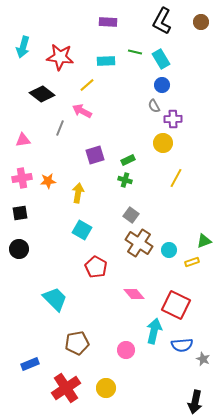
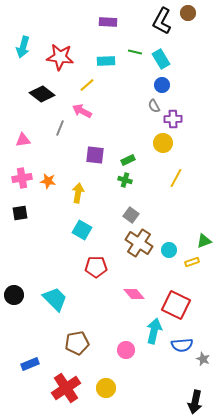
brown circle at (201, 22): moved 13 px left, 9 px up
purple square at (95, 155): rotated 24 degrees clockwise
orange star at (48, 181): rotated 14 degrees clockwise
black circle at (19, 249): moved 5 px left, 46 px down
red pentagon at (96, 267): rotated 30 degrees counterclockwise
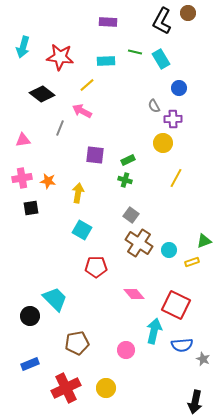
blue circle at (162, 85): moved 17 px right, 3 px down
black square at (20, 213): moved 11 px right, 5 px up
black circle at (14, 295): moved 16 px right, 21 px down
red cross at (66, 388): rotated 8 degrees clockwise
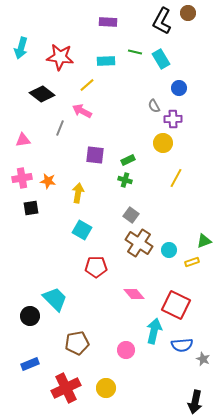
cyan arrow at (23, 47): moved 2 px left, 1 px down
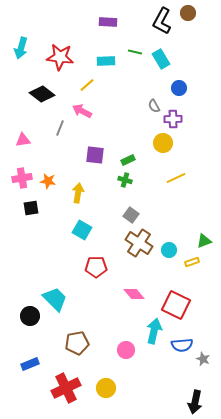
yellow line at (176, 178): rotated 36 degrees clockwise
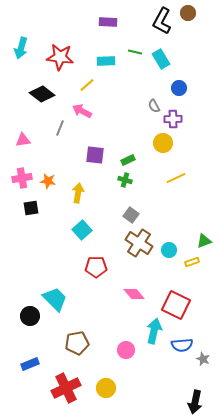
cyan square at (82, 230): rotated 18 degrees clockwise
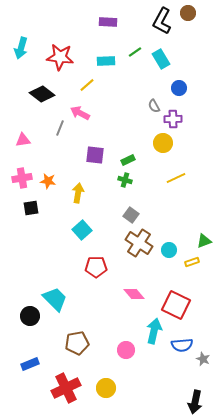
green line at (135, 52): rotated 48 degrees counterclockwise
pink arrow at (82, 111): moved 2 px left, 2 px down
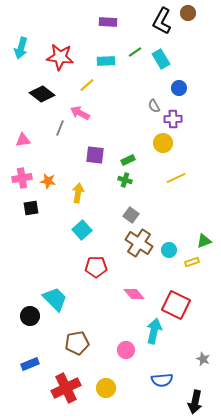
blue semicircle at (182, 345): moved 20 px left, 35 px down
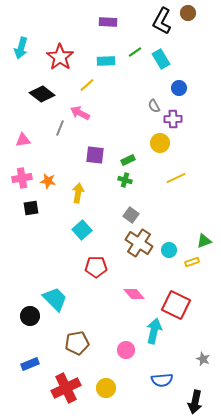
red star at (60, 57): rotated 28 degrees clockwise
yellow circle at (163, 143): moved 3 px left
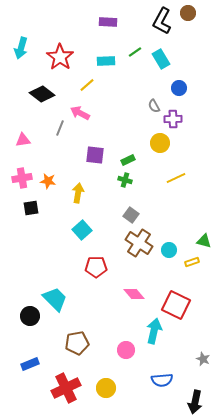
green triangle at (204, 241): rotated 35 degrees clockwise
